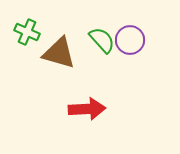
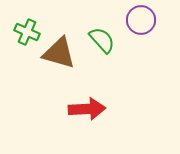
purple circle: moved 11 px right, 20 px up
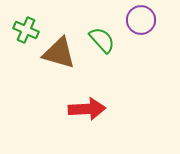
green cross: moved 1 px left, 2 px up
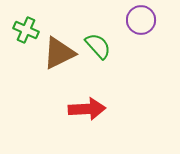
green semicircle: moved 4 px left, 6 px down
brown triangle: rotated 42 degrees counterclockwise
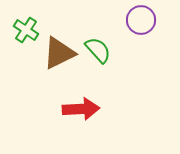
green cross: rotated 10 degrees clockwise
green semicircle: moved 4 px down
red arrow: moved 6 px left
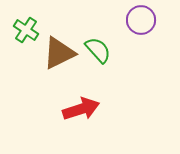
red arrow: rotated 15 degrees counterclockwise
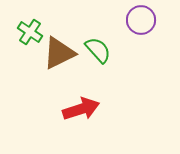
green cross: moved 4 px right, 2 px down
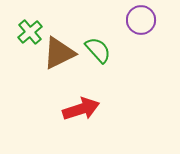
green cross: rotated 15 degrees clockwise
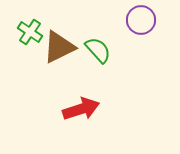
green cross: rotated 15 degrees counterclockwise
brown triangle: moved 6 px up
